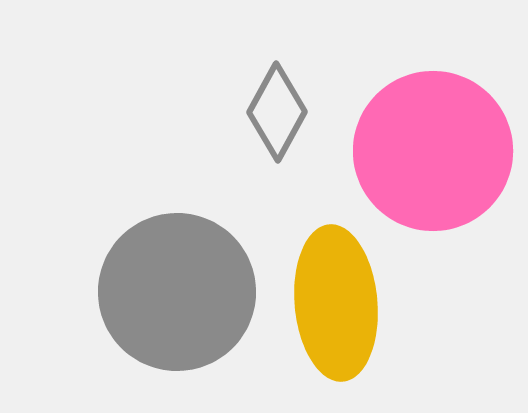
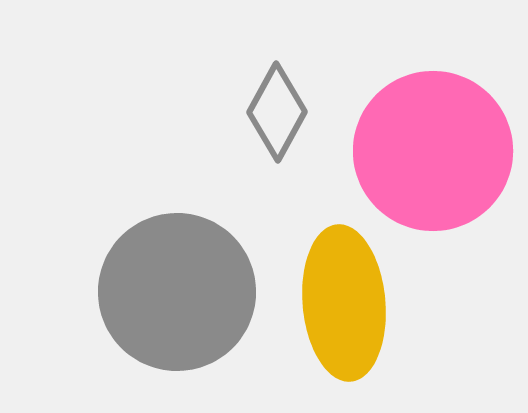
yellow ellipse: moved 8 px right
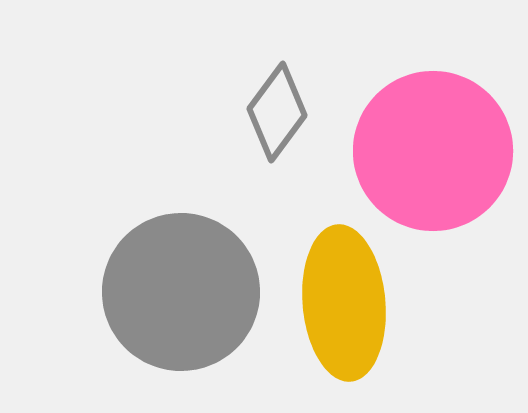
gray diamond: rotated 8 degrees clockwise
gray circle: moved 4 px right
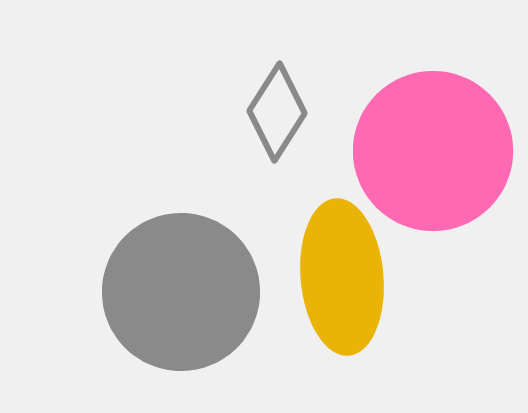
gray diamond: rotated 4 degrees counterclockwise
yellow ellipse: moved 2 px left, 26 px up
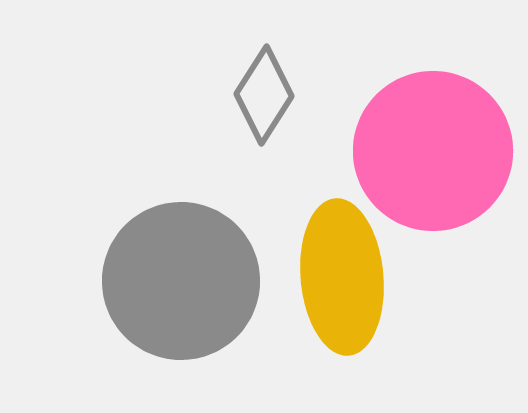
gray diamond: moved 13 px left, 17 px up
gray circle: moved 11 px up
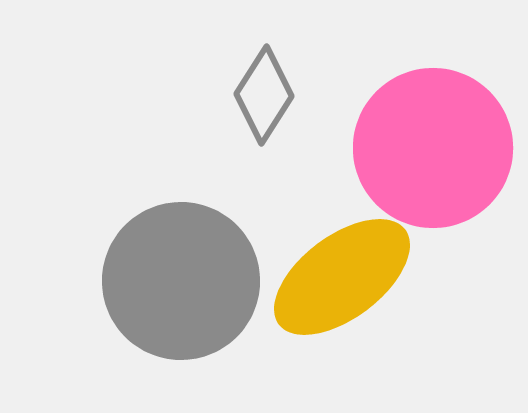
pink circle: moved 3 px up
yellow ellipse: rotated 58 degrees clockwise
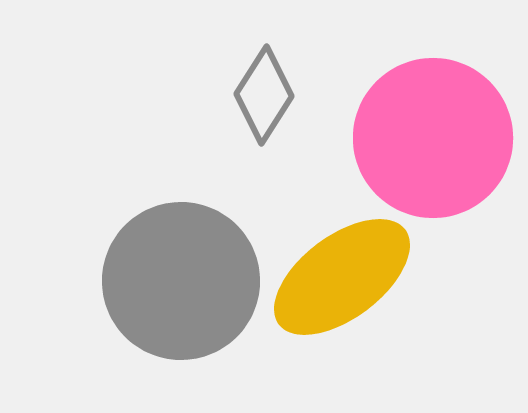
pink circle: moved 10 px up
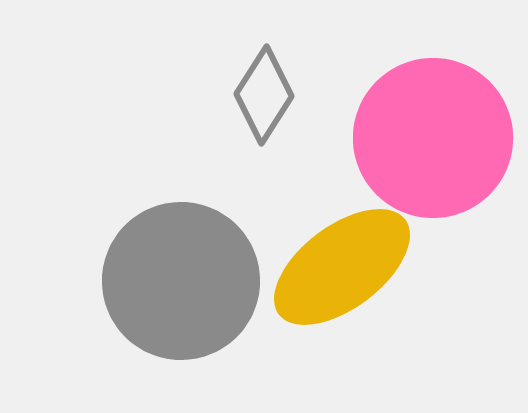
yellow ellipse: moved 10 px up
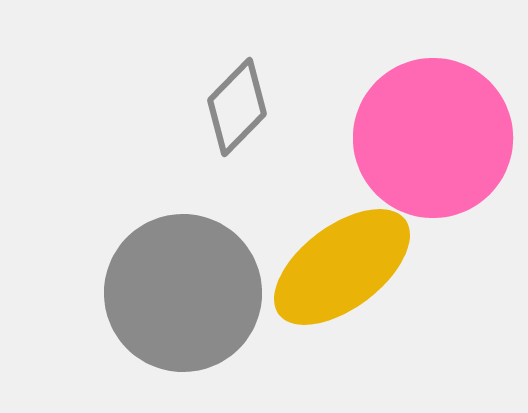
gray diamond: moved 27 px left, 12 px down; rotated 12 degrees clockwise
gray circle: moved 2 px right, 12 px down
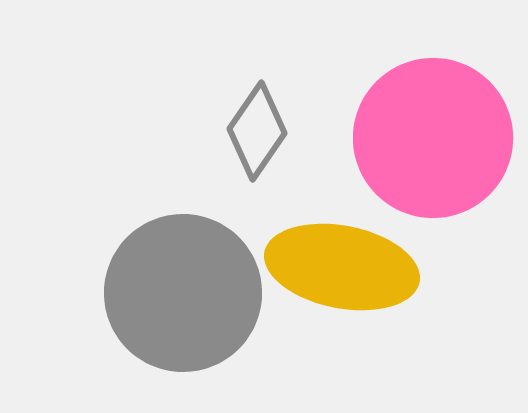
gray diamond: moved 20 px right, 24 px down; rotated 10 degrees counterclockwise
yellow ellipse: rotated 48 degrees clockwise
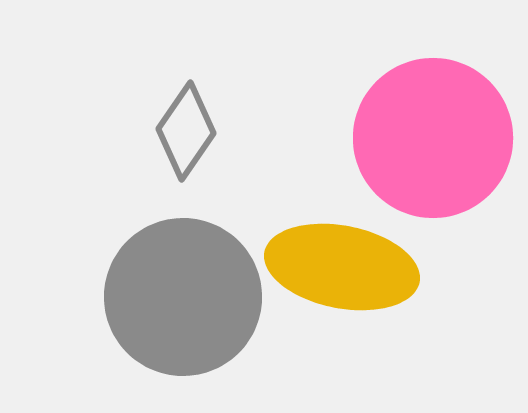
gray diamond: moved 71 px left
gray circle: moved 4 px down
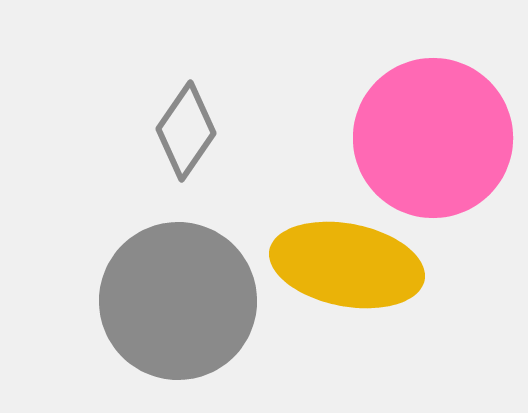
yellow ellipse: moved 5 px right, 2 px up
gray circle: moved 5 px left, 4 px down
